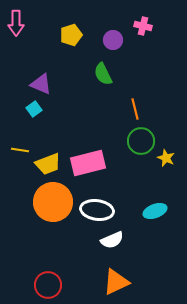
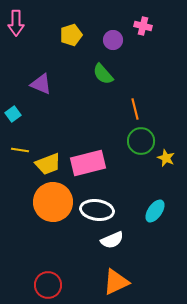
green semicircle: rotated 15 degrees counterclockwise
cyan square: moved 21 px left, 5 px down
cyan ellipse: rotated 35 degrees counterclockwise
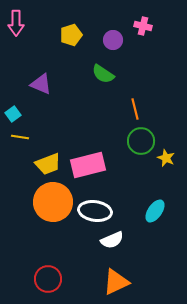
green semicircle: rotated 15 degrees counterclockwise
yellow line: moved 13 px up
pink rectangle: moved 2 px down
white ellipse: moved 2 px left, 1 px down
red circle: moved 6 px up
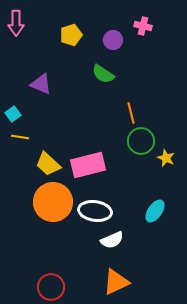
orange line: moved 4 px left, 4 px down
yellow trapezoid: rotated 64 degrees clockwise
red circle: moved 3 px right, 8 px down
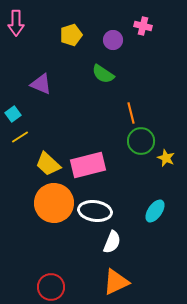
yellow line: rotated 42 degrees counterclockwise
orange circle: moved 1 px right, 1 px down
white semicircle: moved 2 px down; rotated 45 degrees counterclockwise
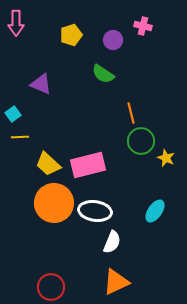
yellow line: rotated 30 degrees clockwise
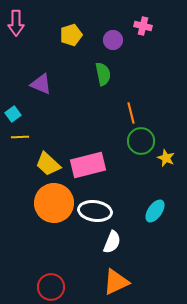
green semicircle: rotated 135 degrees counterclockwise
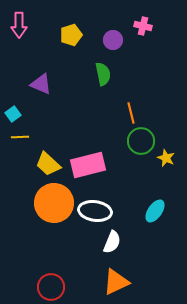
pink arrow: moved 3 px right, 2 px down
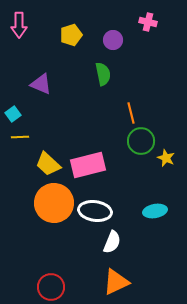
pink cross: moved 5 px right, 4 px up
cyan ellipse: rotated 45 degrees clockwise
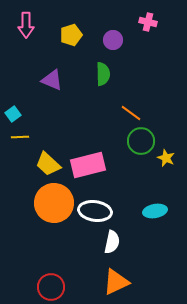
pink arrow: moved 7 px right
green semicircle: rotated 10 degrees clockwise
purple triangle: moved 11 px right, 4 px up
orange line: rotated 40 degrees counterclockwise
white semicircle: rotated 10 degrees counterclockwise
